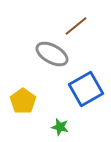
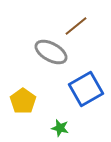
gray ellipse: moved 1 px left, 2 px up
green star: moved 1 px down
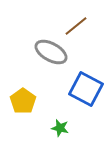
blue square: rotated 32 degrees counterclockwise
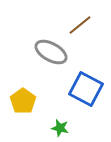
brown line: moved 4 px right, 1 px up
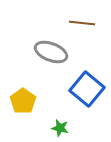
brown line: moved 2 px right, 2 px up; rotated 45 degrees clockwise
gray ellipse: rotated 8 degrees counterclockwise
blue square: moved 1 px right; rotated 12 degrees clockwise
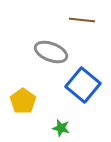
brown line: moved 3 px up
blue square: moved 4 px left, 4 px up
green star: moved 1 px right
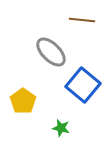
gray ellipse: rotated 24 degrees clockwise
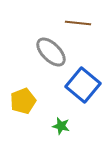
brown line: moved 4 px left, 3 px down
yellow pentagon: rotated 15 degrees clockwise
green star: moved 2 px up
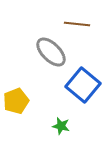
brown line: moved 1 px left, 1 px down
yellow pentagon: moved 7 px left
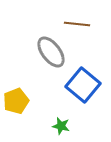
gray ellipse: rotated 8 degrees clockwise
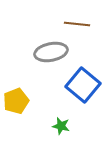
gray ellipse: rotated 64 degrees counterclockwise
